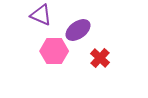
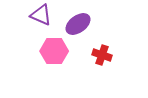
purple ellipse: moved 6 px up
red cross: moved 2 px right, 3 px up; rotated 24 degrees counterclockwise
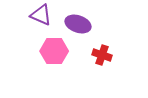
purple ellipse: rotated 55 degrees clockwise
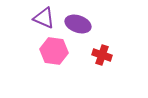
purple triangle: moved 3 px right, 3 px down
pink hexagon: rotated 8 degrees clockwise
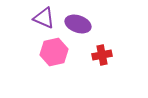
pink hexagon: moved 1 px down; rotated 20 degrees counterclockwise
red cross: rotated 30 degrees counterclockwise
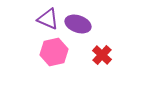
purple triangle: moved 4 px right, 1 px down
red cross: rotated 36 degrees counterclockwise
